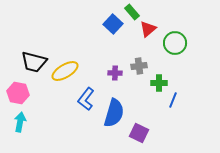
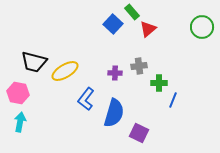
green circle: moved 27 px right, 16 px up
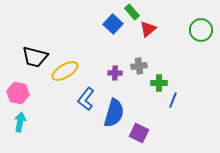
green circle: moved 1 px left, 3 px down
black trapezoid: moved 1 px right, 5 px up
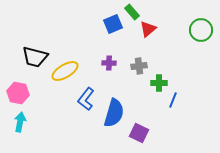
blue square: rotated 24 degrees clockwise
purple cross: moved 6 px left, 10 px up
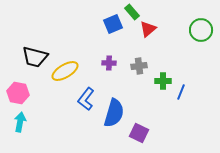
green cross: moved 4 px right, 2 px up
blue line: moved 8 px right, 8 px up
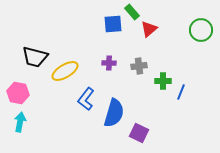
blue square: rotated 18 degrees clockwise
red triangle: moved 1 px right
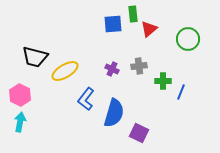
green rectangle: moved 1 px right, 2 px down; rotated 35 degrees clockwise
green circle: moved 13 px left, 9 px down
purple cross: moved 3 px right, 6 px down; rotated 24 degrees clockwise
pink hexagon: moved 2 px right, 2 px down; rotated 15 degrees clockwise
